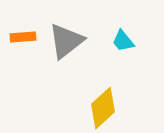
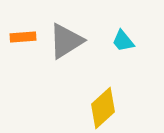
gray triangle: rotated 6 degrees clockwise
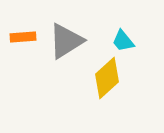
yellow diamond: moved 4 px right, 30 px up
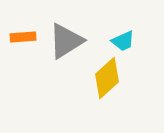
cyan trapezoid: rotated 75 degrees counterclockwise
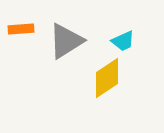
orange rectangle: moved 2 px left, 8 px up
yellow diamond: rotated 9 degrees clockwise
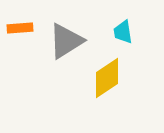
orange rectangle: moved 1 px left, 1 px up
cyan trapezoid: moved 9 px up; rotated 105 degrees clockwise
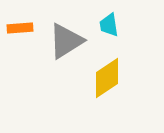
cyan trapezoid: moved 14 px left, 7 px up
